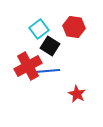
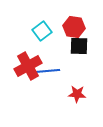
cyan square: moved 3 px right, 2 px down
black square: moved 29 px right; rotated 30 degrees counterclockwise
red star: rotated 24 degrees counterclockwise
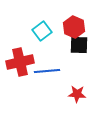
red hexagon: rotated 15 degrees clockwise
black square: moved 1 px up
red cross: moved 8 px left, 4 px up; rotated 16 degrees clockwise
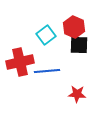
cyan square: moved 4 px right, 4 px down
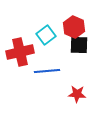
red cross: moved 10 px up
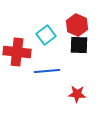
red hexagon: moved 3 px right, 2 px up
red cross: moved 3 px left; rotated 20 degrees clockwise
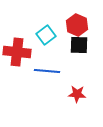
blue line: rotated 10 degrees clockwise
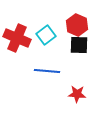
red cross: moved 14 px up; rotated 16 degrees clockwise
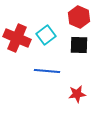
red hexagon: moved 2 px right, 8 px up
red star: rotated 12 degrees counterclockwise
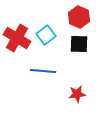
red cross: rotated 8 degrees clockwise
black square: moved 1 px up
blue line: moved 4 px left
